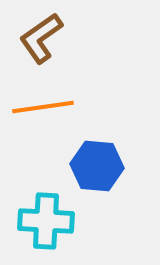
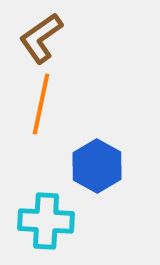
orange line: moved 2 px left, 3 px up; rotated 70 degrees counterclockwise
blue hexagon: rotated 24 degrees clockwise
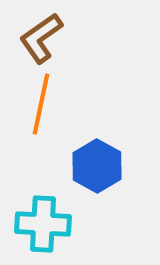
cyan cross: moved 3 px left, 3 px down
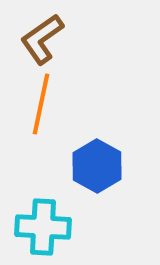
brown L-shape: moved 1 px right, 1 px down
cyan cross: moved 3 px down
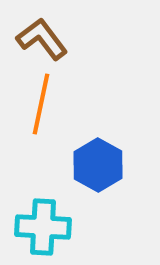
brown L-shape: rotated 88 degrees clockwise
blue hexagon: moved 1 px right, 1 px up
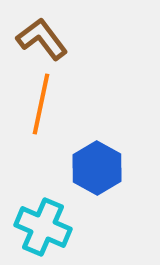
blue hexagon: moved 1 px left, 3 px down
cyan cross: rotated 20 degrees clockwise
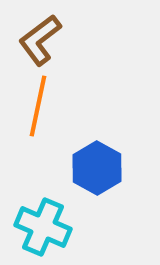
brown L-shape: moved 2 px left, 1 px down; rotated 90 degrees counterclockwise
orange line: moved 3 px left, 2 px down
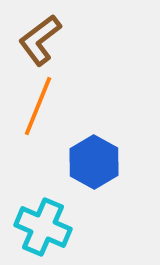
orange line: rotated 10 degrees clockwise
blue hexagon: moved 3 px left, 6 px up
